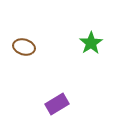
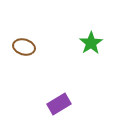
purple rectangle: moved 2 px right
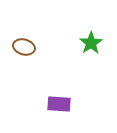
purple rectangle: rotated 35 degrees clockwise
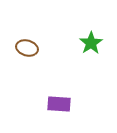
brown ellipse: moved 3 px right, 1 px down
